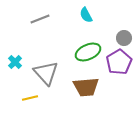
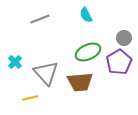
brown trapezoid: moved 6 px left, 5 px up
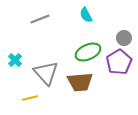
cyan cross: moved 2 px up
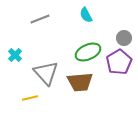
cyan cross: moved 5 px up
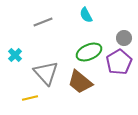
gray line: moved 3 px right, 3 px down
green ellipse: moved 1 px right
brown trapezoid: rotated 44 degrees clockwise
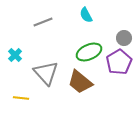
yellow line: moved 9 px left; rotated 21 degrees clockwise
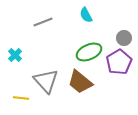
gray triangle: moved 8 px down
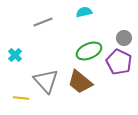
cyan semicircle: moved 2 px left, 3 px up; rotated 105 degrees clockwise
green ellipse: moved 1 px up
purple pentagon: rotated 15 degrees counterclockwise
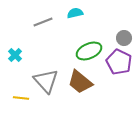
cyan semicircle: moved 9 px left, 1 px down
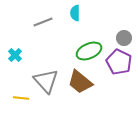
cyan semicircle: rotated 77 degrees counterclockwise
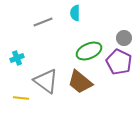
cyan cross: moved 2 px right, 3 px down; rotated 24 degrees clockwise
gray triangle: rotated 12 degrees counterclockwise
